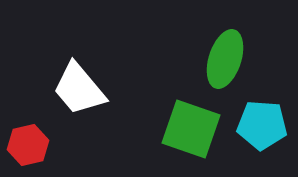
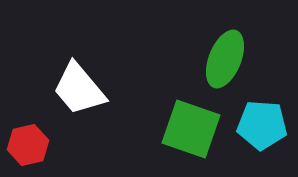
green ellipse: rotated 4 degrees clockwise
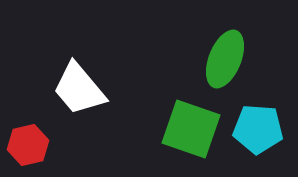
cyan pentagon: moved 4 px left, 4 px down
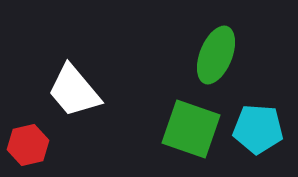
green ellipse: moved 9 px left, 4 px up
white trapezoid: moved 5 px left, 2 px down
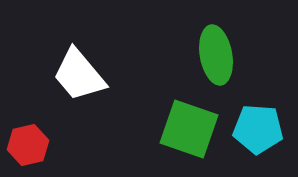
green ellipse: rotated 32 degrees counterclockwise
white trapezoid: moved 5 px right, 16 px up
green square: moved 2 px left
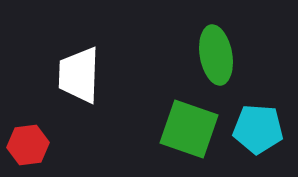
white trapezoid: rotated 42 degrees clockwise
red hexagon: rotated 6 degrees clockwise
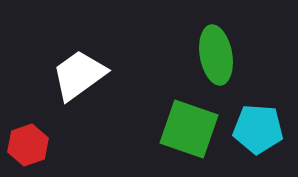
white trapezoid: rotated 52 degrees clockwise
red hexagon: rotated 12 degrees counterclockwise
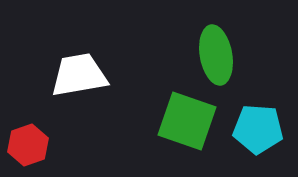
white trapezoid: rotated 26 degrees clockwise
green square: moved 2 px left, 8 px up
